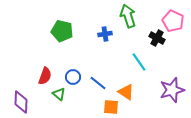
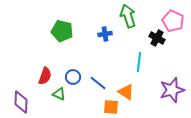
cyan line: rotated 42 degrees clockwise
green triangle: rotated 16 degrees counterclockwise
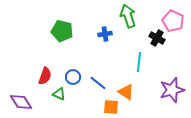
purple diamond: rotated 35 degrees counterclockwise
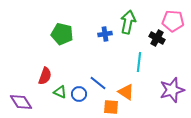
green arrow: moved 6 px down; rotated 30 degrees clockwise
pink pentagon: rotated 20 degrees counterclockwise
green pentagon: moved 3 px down
blue circle: moved 6 px right, 17 px down
green triangle: moved 1 px right, 2 px up
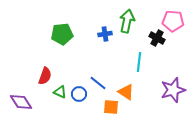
green arrow: moved 1 px left, 1 px up
green pentagon: rotated 20 degrees counterclockwise
purple star: moved 1 px right
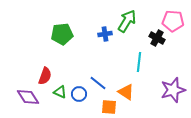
green arrow: rotated 20 degrees clockwise
purple diamond: moved 7 px right, 5 px up
orange square: moved 2 px left
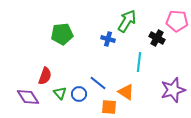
pink pentagon: moved 4 px right
blue cross: moved 3 px right, 5 px down; rotated 24 degrees clockwise
green triangle: moved 1 px down; rotated 24 degrees clockwise
